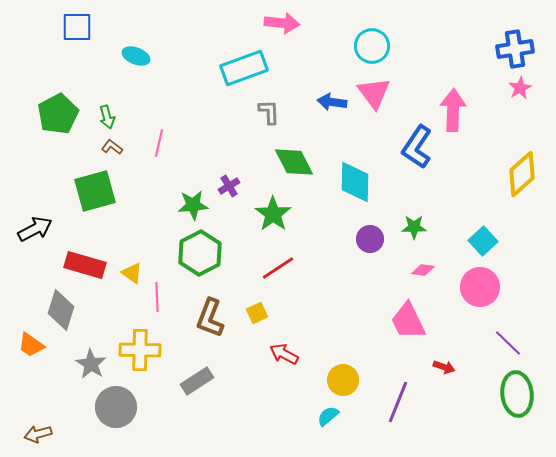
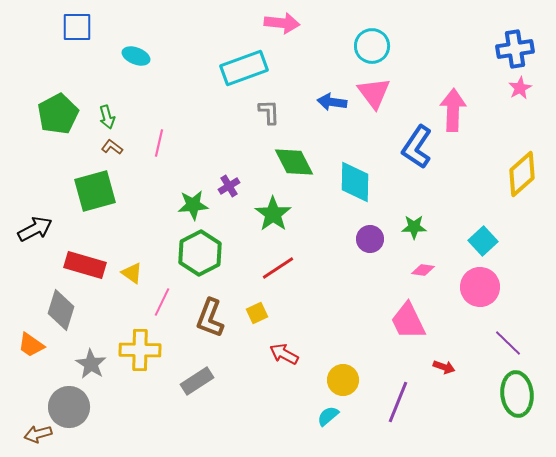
pink line at (157, 297): moved 5 px right, 5 px down; rotated 28 degrees clockwise
gray circle at (116, 407): moved 47 px left
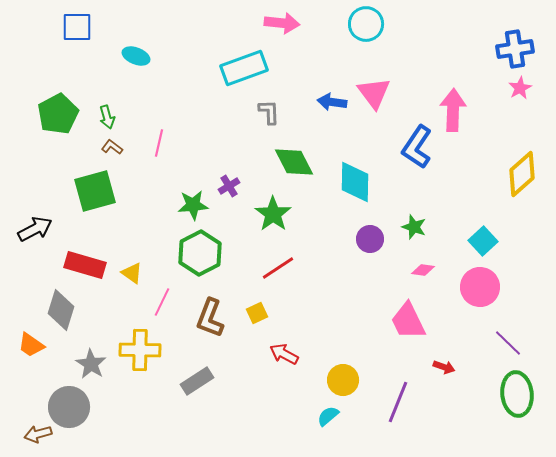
cyan circle at (372, 46): moved 6 px left, 22 px up
green star at (414, 227): rotated 20 degrees clockwise
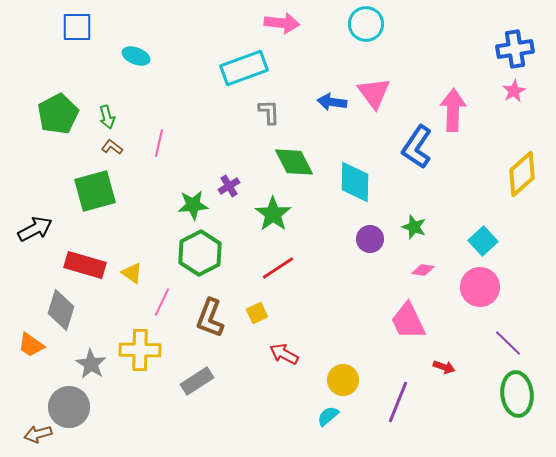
pink star at (520, 88): moved 6 px left, 3 px down
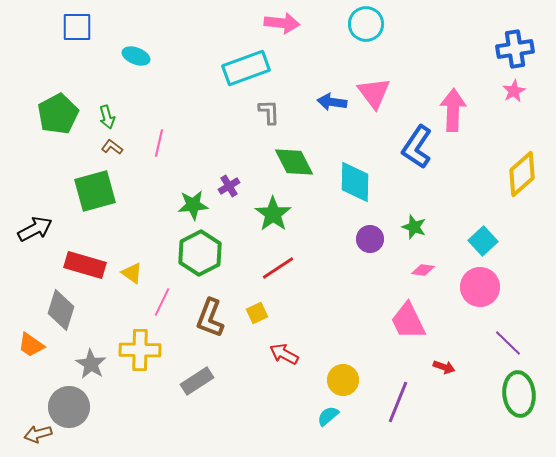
cyan rectangle at (244, 68): moved 2 px right
green ellipse at (517, 394): moved 2 px right
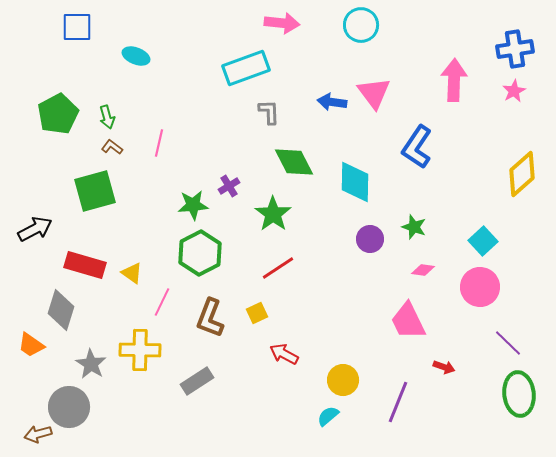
cyan circle at (366, 24): moved 5 px left, 1 px down
pink arrow at (453, 110): moved 1 px right, 30 px up
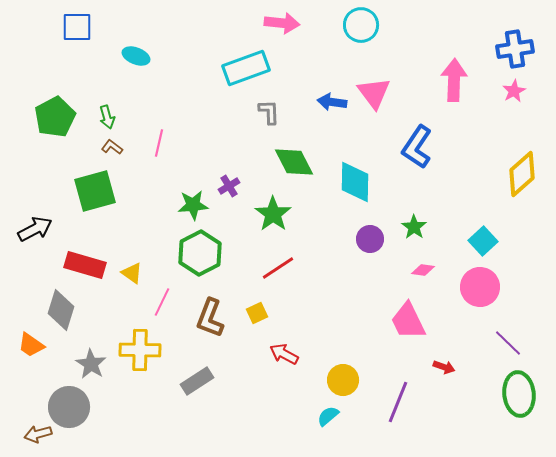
green pentagon at (58, 114): moved 3 px left, 3 px down
green star at (414, 227): rotated 15 degrees clockwise
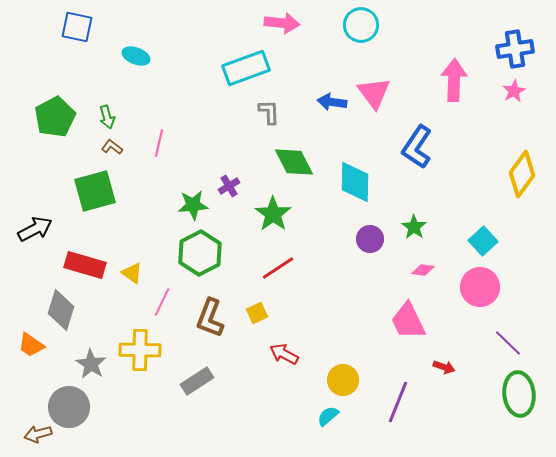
blue square at (77, 27): rotated 12 degrees clockwise
yellow diamond at (522, 174): rotated 12 degrees counterclockwise
